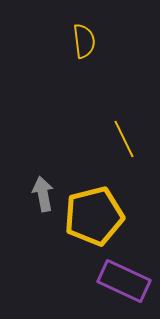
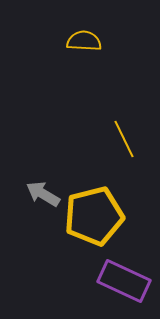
yellow semicircle: rotated 80 degrees counterclockwise
gray arrow: rotated 48 degrees counterclockwise
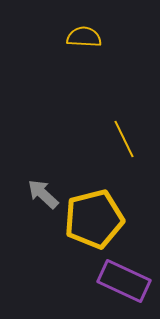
yellow semicircle: moved 4 px up
gray arrow: rotated 12 degrees clockwise
yellow pentagon: moved 3 px down
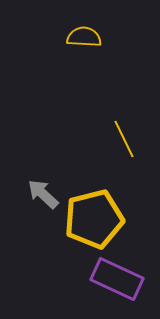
purple rectangle: moved 7 px left, 2 px up
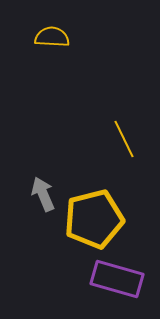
yellow semicircle: moved 32 px left
gray arrow: rotated 24 degrees clockwise
purple rectangle: rotated 9 degrees counterclockwise
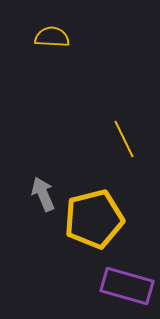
purple rectangle: moved 10 px right, 7 px down
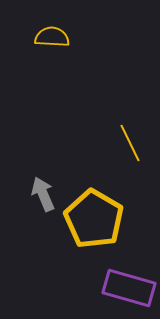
yellow line: moved 6 px right, 4 px down
yellow pentagon: rotated 28 degrees counterclockwise
purple rectangle: moved 2 px right, 2 px down
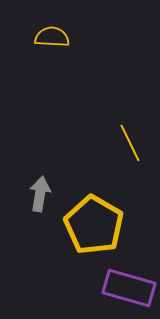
gray arrow: moved 3 px left; rotated 32 degrees clockwise
yellow pentagon: moved 6 px down
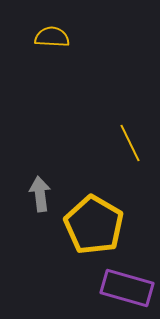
gray arrow: rotated 16 degrees counterclockwise
purple rectangle: moved 2 px left
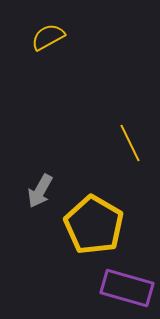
yellow semicircle: moved 4 px left; rotated 32 degrees counterclockwise
gray arrow: moved 3 px up; rotated 144 degrees counterclockwise
